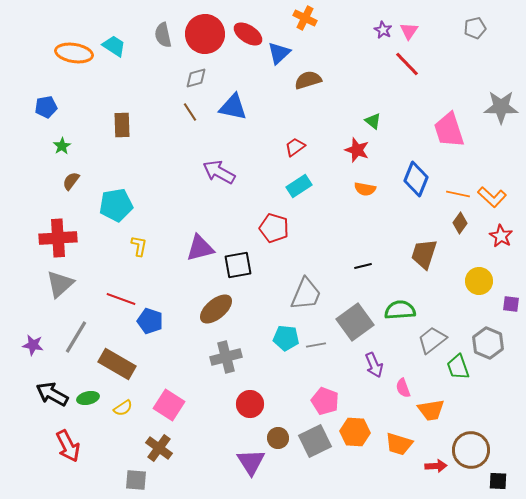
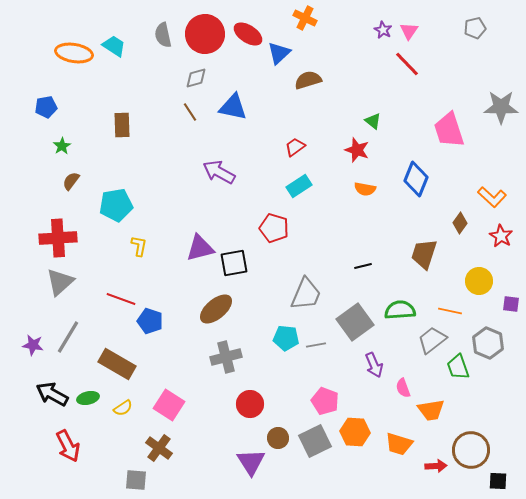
orange line at (458, 194): moved 8 px left, 117 px down
black square at (238, 265): moved 4 px left, 2 px up
gray triangle at (60, 284): moved 2 px up
gray line at (76, 337): moved 8 px left
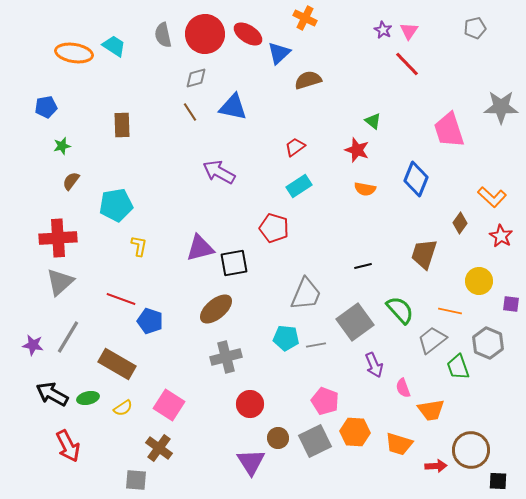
green star at (62, 146): rotated 18 degrees clockwise
green semicircle at (400, 310): rotated 52 degrees clockwise
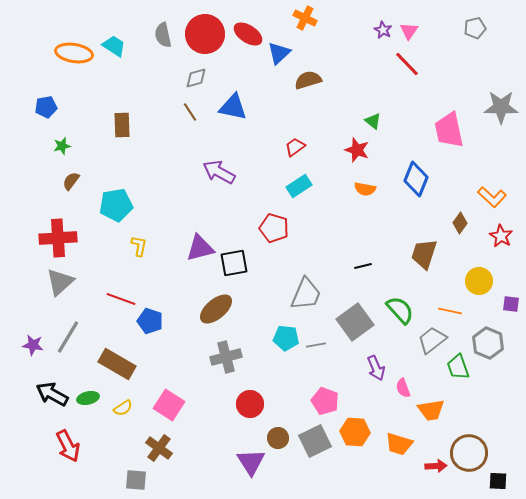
pink trapezoid at (449, 130): rotated 6 degrees clockwise
purple arrow at (374, 365): moved 2 px right, 3 px down
brown circle at (471, 450): moved 2 px left, 3 px down
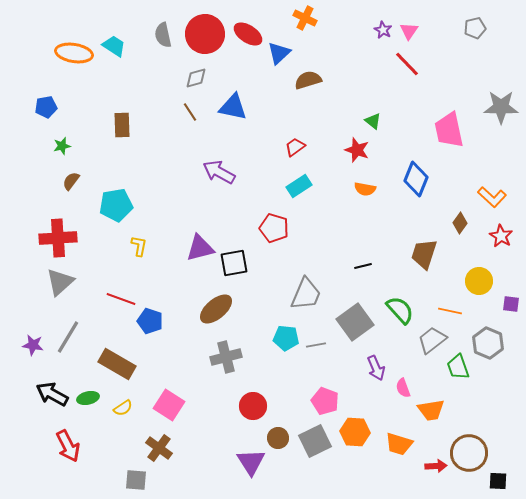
red circle at (250, 404): moved 3 px right, 2 px down
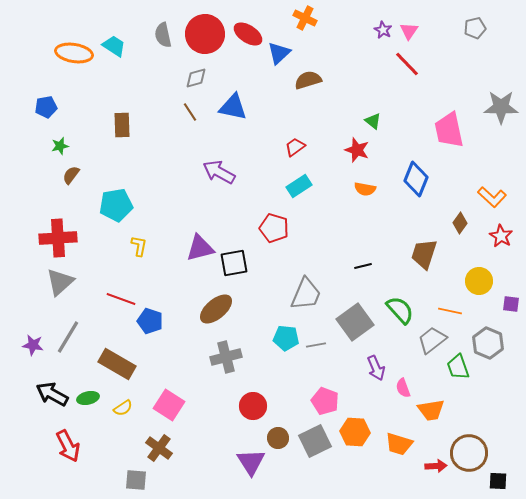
green star at (62, 146): moved 2 px left
brown semicircle at (71, 181): moved 6 px up
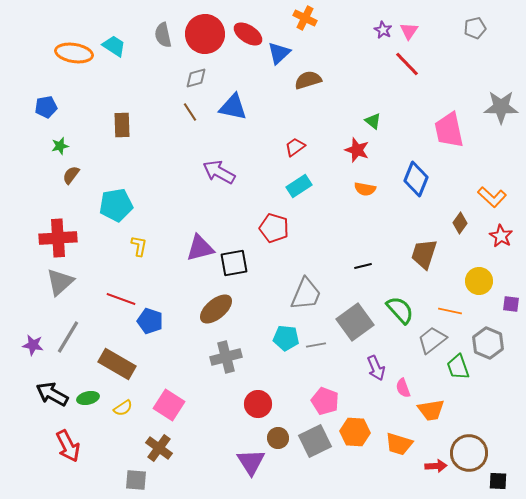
red circle at (253, 406): moved 5 px right, 2 px up
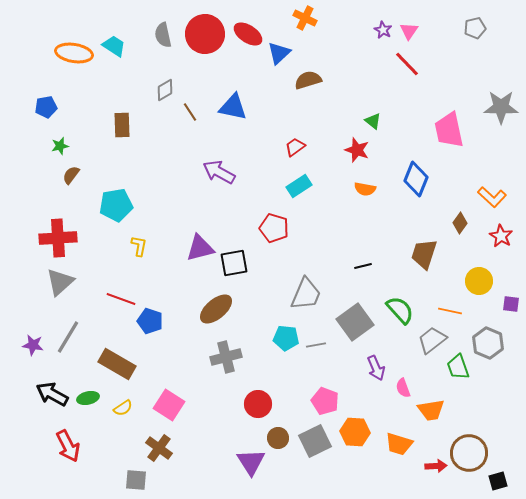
gray diamond at (196, 78): moved 31 px left, 12 px down; rotated 15 degrees counterclockwise
black square at (498, 481): rotated 18 degrees counterclockwise
